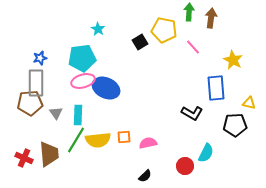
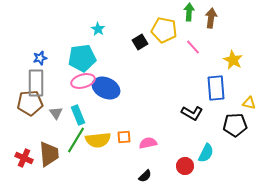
cyan rectangle: rotated 24 degrees counterclockwise
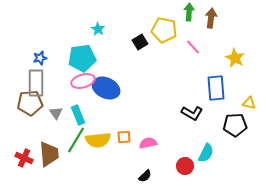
yellow star: moved 2 px right, 2 px up
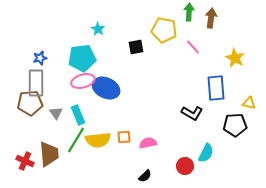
black square: moved 4 px left, 5 px down; rotated 21 degrees clockwise
red cross: moved 1 px right, 3 px down
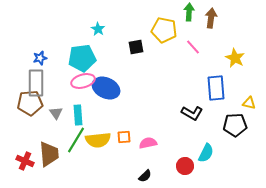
cyan rectangle: rotated 18 degrees clockwise
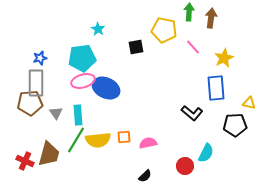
yellow star: moved 11 px left; rotated 18 degrees clockwise
black L-shape: rotated 10 degrees clockwise
brown trapezoid: rotated 20 degrees clockwise
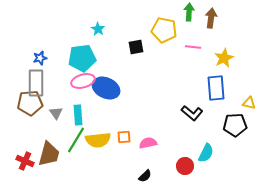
pink line: rotated 42 degrees counterclockwise
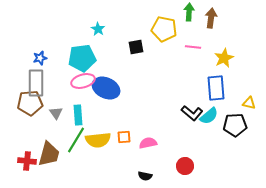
yellow pentagon: moved 1 px up
cyan semicircle: moved 3 px right, 37 px up; rotated 24 degrees clockwise
red cross: moved 2 px right; rotated 18 degrees counterclockwise
black semicircle: rotated 56 degrees clockwise
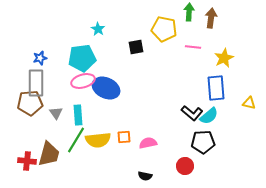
black pentagon: moved 32 px left, 17 px down
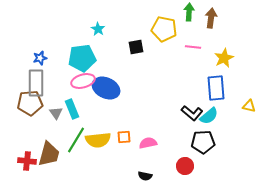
yellow triangle: moved 3 px down
cyan rectangle: moved 6 px left, 6 px up; rotated 18 degrees counterclockwise
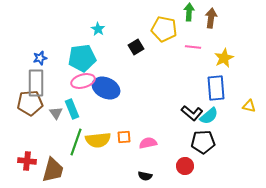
black square: rotated 21 degrees counterclockwise
green line: moved 2 px down; rotated 12 degrees counterclockwise
brown trapezoid: moved 4 px right, 16 px down
